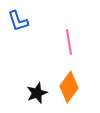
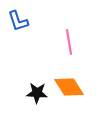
orange diamond: rotated 68 degrees counterclockwise
black star: rotated 25 degrees clockwise
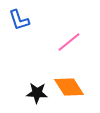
blue L-shape: moved 1 px right, 1 px up
pink line: rotated 60 degrees clockwise
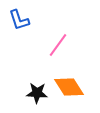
pink line: moved 11 px left, 3 px down; rotated 15 degrees counterclockwise
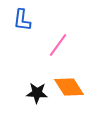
blue L-shape: moved 3 px right; rotated 25 degrees clockwise
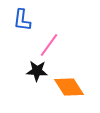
pink line: moved 9 px left
black star: moved 22 px up
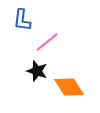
pink line: moved 2 px left, 3 px up; rotated 15 degrees clockwise
black star: rotated 15 degrees clockwise
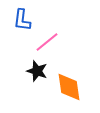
orange diamond: rotated 24 degrees clockwise
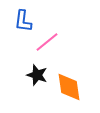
blue L-shape: moved 1 px right, 1 px down
black star: moved 4 px down
